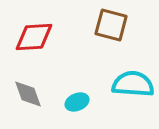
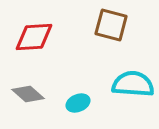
gray diamond: rotated 28 degrees counterclockwise
cyan ellipse: moved 1 px right, 1 px down
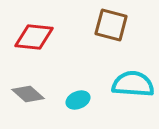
red diamond: rotated 9 degrees clockwise
cyan ellipse: moved 3 px up
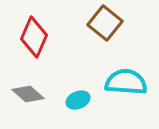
brown square: moved 6 px left, 2 px up; rotated 24 degrees clockwise
red diamond: rotated 72 degrees counterclockwise
cyan semicircle: moved 7 px left, 2 px up
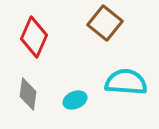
gray diamond: rotated 56 degrees clockwise
cyan ellipse: moved 3 px left
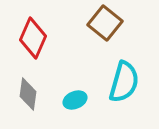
red diamond: moved 1 px left, 1 px down
cyan semicircle: moved 2 px left; rotated 102 degrees clockwise
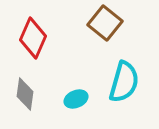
gray diamond: moved 3 px left
cyan ellipse: moved 1 px right, 1 px up
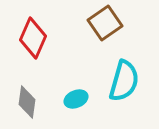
brown square: rotated 16 degrees clockwise
cyan semicircle: moved 1 px up
gray diamond: moved 2 px right, 8 px down
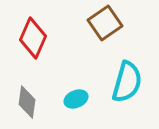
cyan semicircle: moved 3 px right, 1 px down
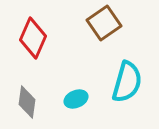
brown square: moved 1 px left
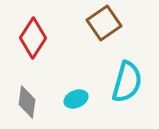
red diamond: rotated 9 degrees clockwise
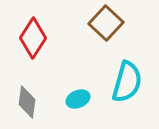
brown square: moved 2 px right; rotated 12 degrees counterclockwise
cyan ellipse: moved 2 px right
